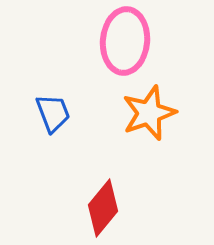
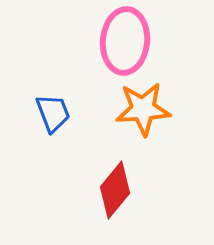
orange star: moved 6 px left, 4 px up; rotated 16 degrees clockwise
red diamond: moved 12 px right, 18 px up
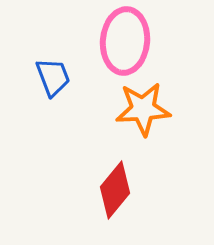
blue trapezoid: moved 36 px up
